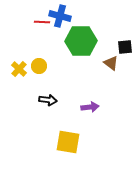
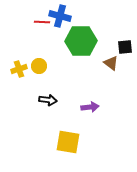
yellow cross: rotated 28 degrees clockwise
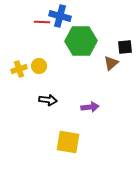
brown triangle: rotated 42 degrees clockwise
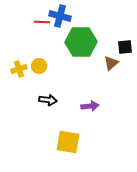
green hexagon: moved 1 px down
purple arrow: moved 1 px up
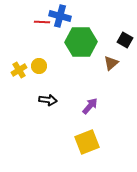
black square: moved 7 px up; rotated 35 degrees clockwise
yellow cross: moved 1 px down; rotated 14 degrees counterclockwise
purple arrow: rotated 42 degrees counterclockwise
yellow square: moved 19 px right; rotated 30 degrees counterclockwise
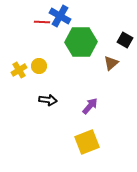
blue cross: rotated 15 degrees clockwise
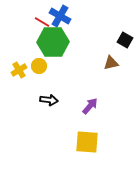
red line: rotated 28 degrees clockwise
green hexagon: moved 28 px left
brown triangle: rotated 28 degrees clockwise
black arrow: moved 1 px right
yellow square: rotated 25 degrees clockwise
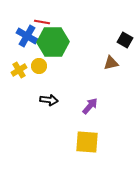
blue cross: moved 33 px left, 20 px down
red line: rotated 21 degrees counterclockwise
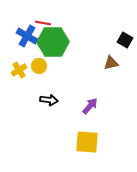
red line: moved 1 px right, 1 px down
